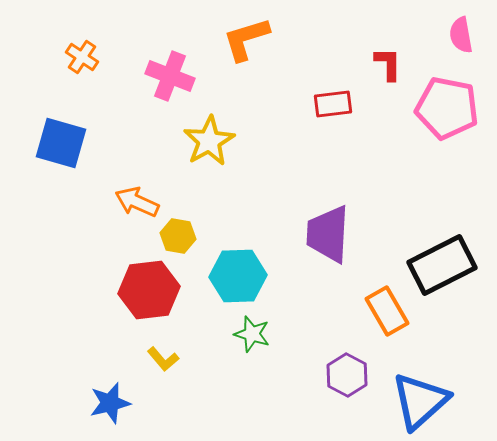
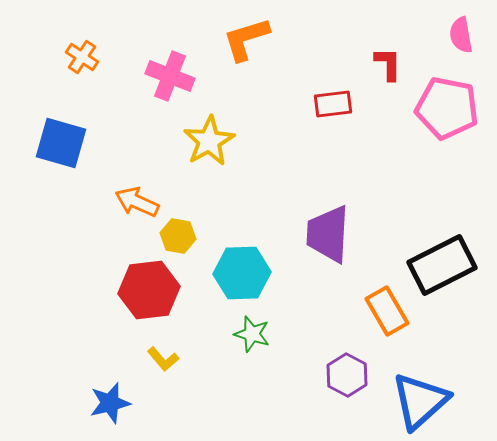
cyan hexagon: moved 4 px right, 3 px up
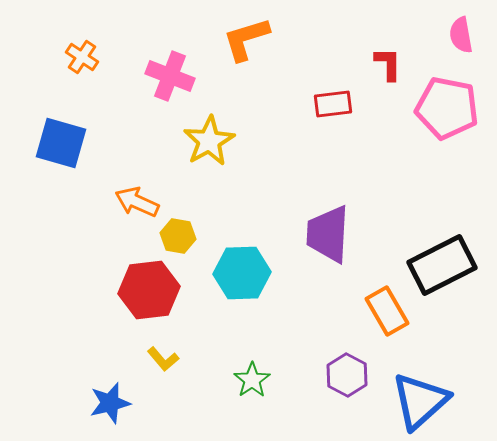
green star: moved 46 px down; rotated 21 degrees clockwise
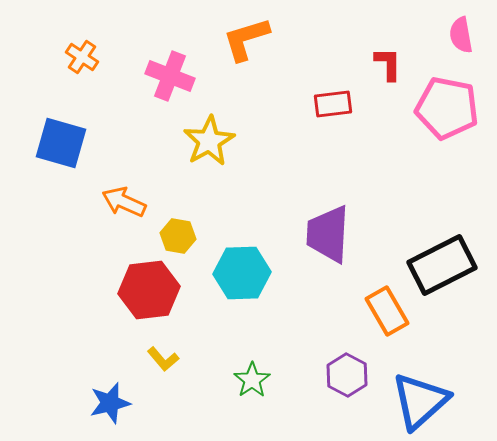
orange arrow: moved 13 px left
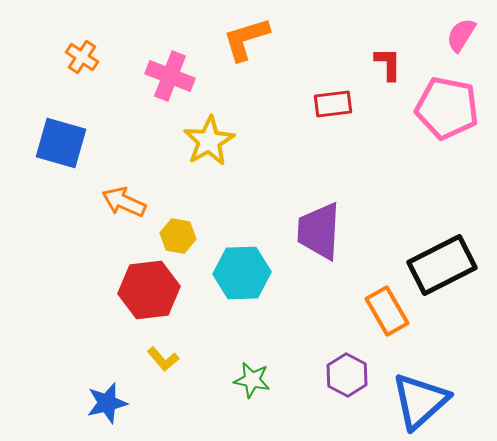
pink semicircle: rotated 42 degrees clockwise
purple trapezoid: moved 9 px left, 3 px up
green star: rotated 27 degrees counterclockwise
blue star: moved 3 px left
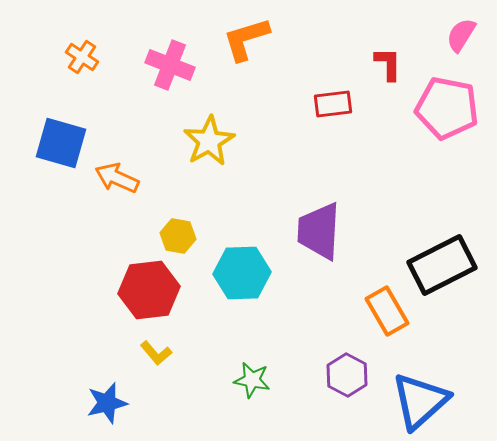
pink cross: moved 11 px up
orange arrow: moved 7 px left, 24 px up
yellow L-shape: moved 7 px left, 6 px up
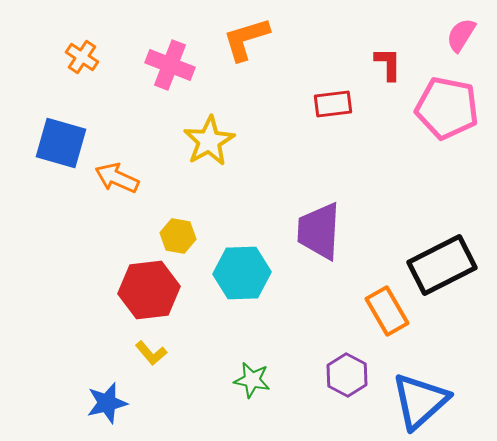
yellow L-shape: moved 5 px left
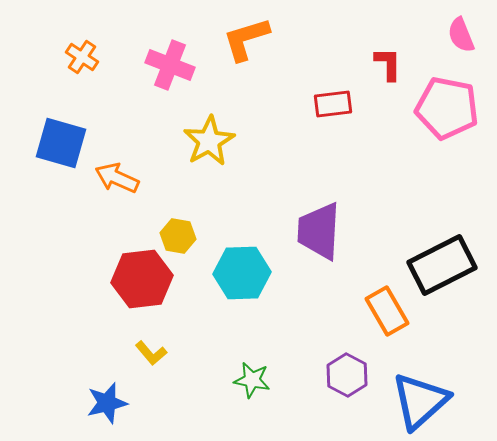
pink semicircle: rotated 54 degrees counterclockwise
red hexagon: moved 7 px left, 11 px up
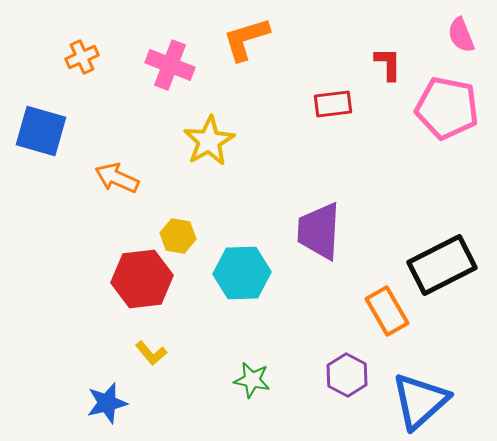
orange cross: rotated 32 degrees clockwise
blue square: moved 20 px left, 12 px up
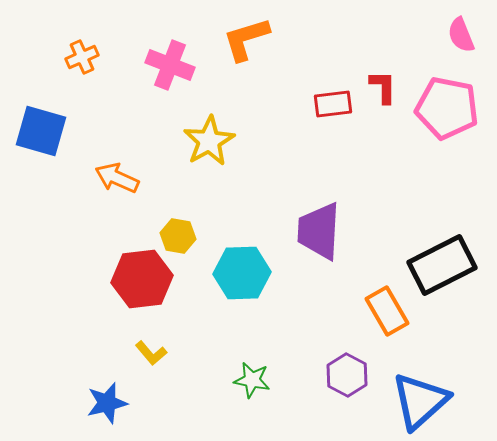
red L-shape: moved 5 px left, 23 px down
